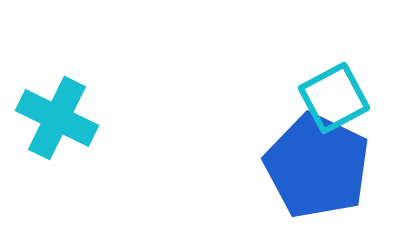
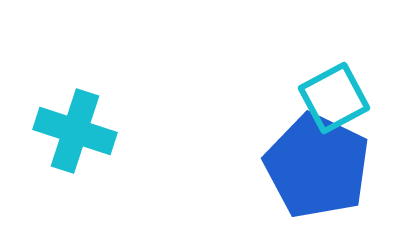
cyan cross: moved 18 px right, 13 px down; rotated 8 degrees counterclockwise
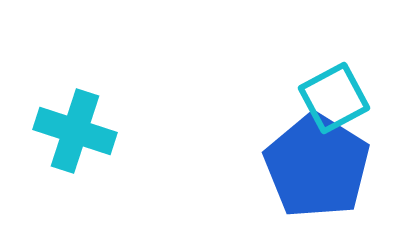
blue pentagon: rotated 6 degrees clockwise
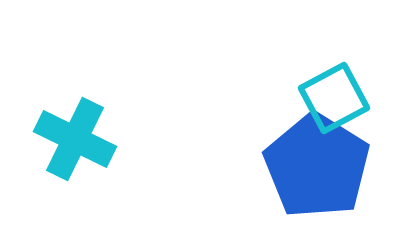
cyan cross: moved 8 px down; rotated 8 degrees clockwise
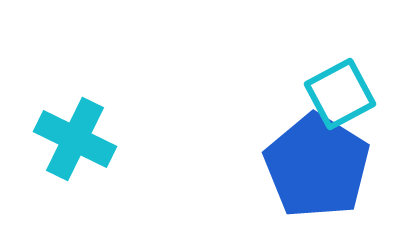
cyan square: moved 6 px right, 4 px up
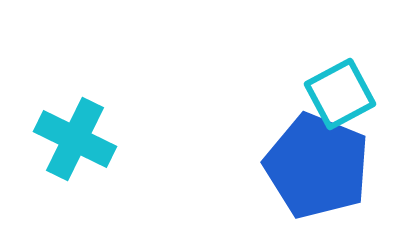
blue pentagon: rotated 10 degrees counterclockwise
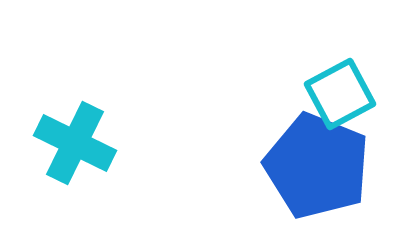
cyan cross: moved 4 px down
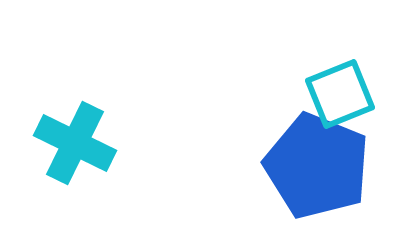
cyan square: rotated 6 degrees clockwise
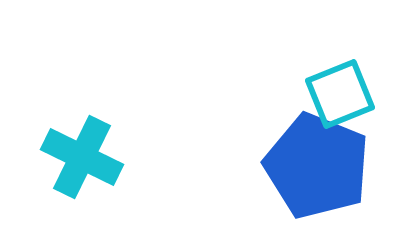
cyan cross: moved 7 px right, 14 px down
